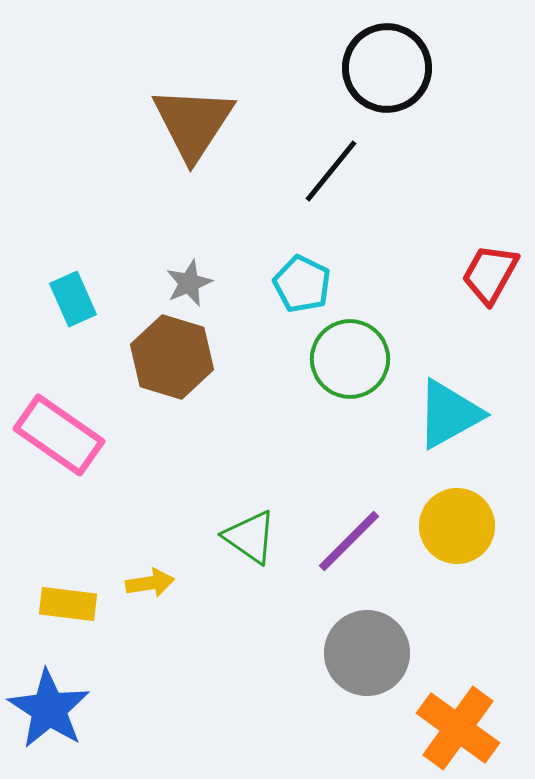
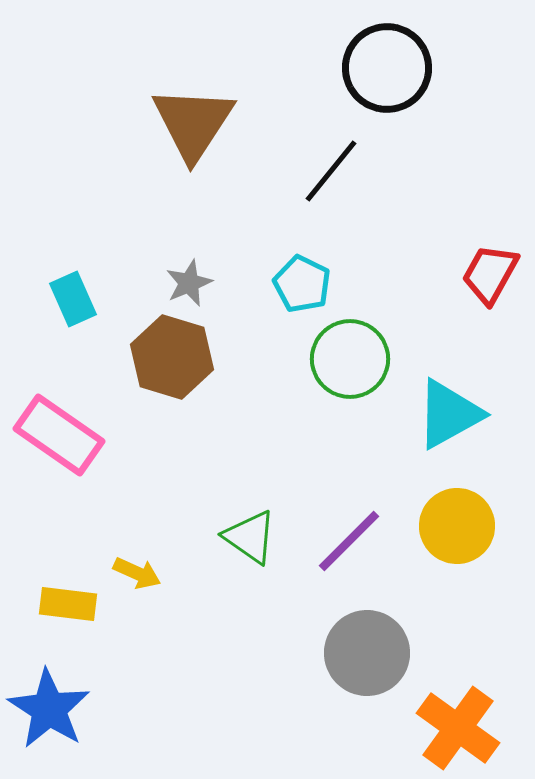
yellow arrow: moved 13 px left, 10 px up; rotated 33 degrees clockwise
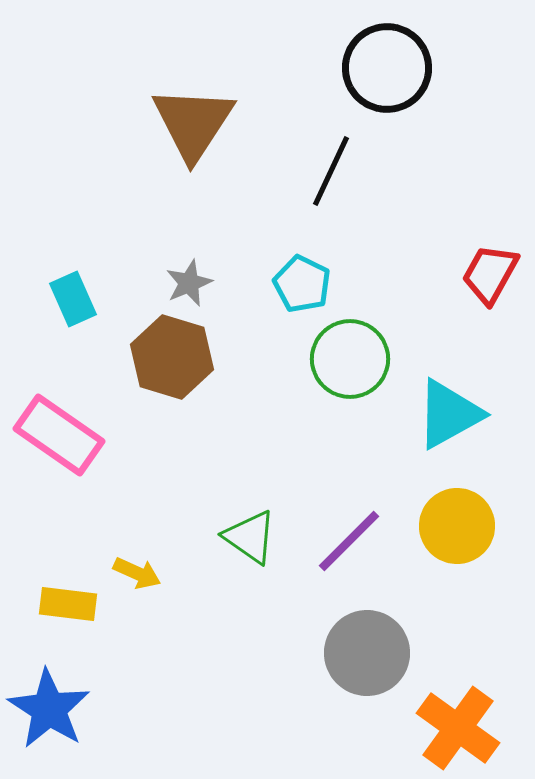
black line: rotated 14 degrees counterclockwise
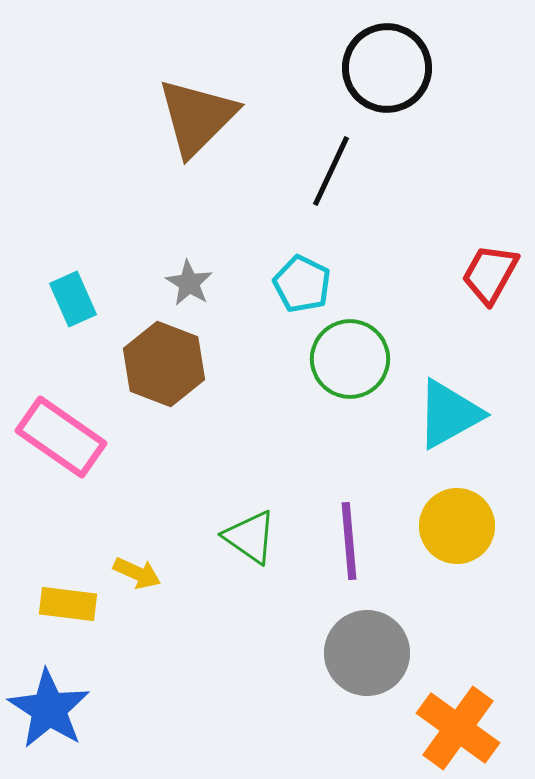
brown triangle: moved 4 px right, 6 px up; rotated 12 degrees clockwise
gray star: rotated 18 degrees counterclockwise
brown hexagon: moved 8 px left, 7 px down; rotated 4 degrees clockwise
pink rectangle: moved 2 px right, 2 px down
purple line: rotated 50 degrees counterclockwise
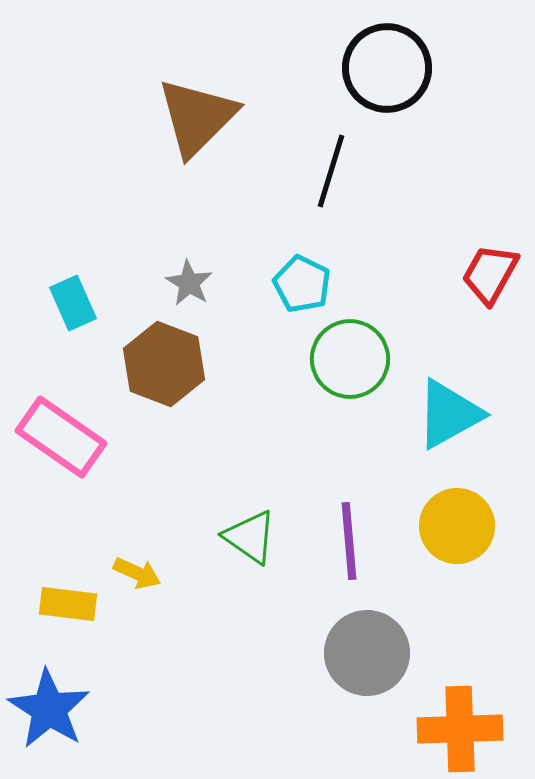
black line: rotated 8 degrees counterclockwise
cyan rectangle: moved 4 px down
orange cross: moved 2 px right, 1 px down; rotated 38 degrees counterclockwise
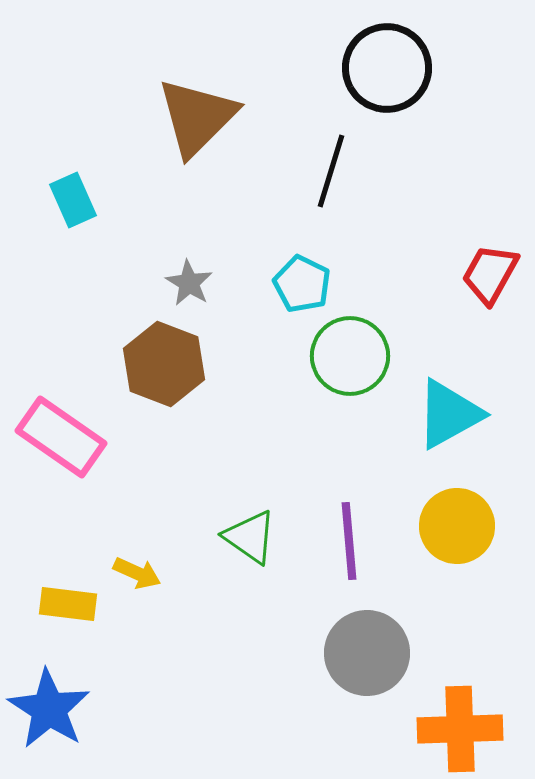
cyan rectangle: moved 103 px up
green circle: moved 3 px up
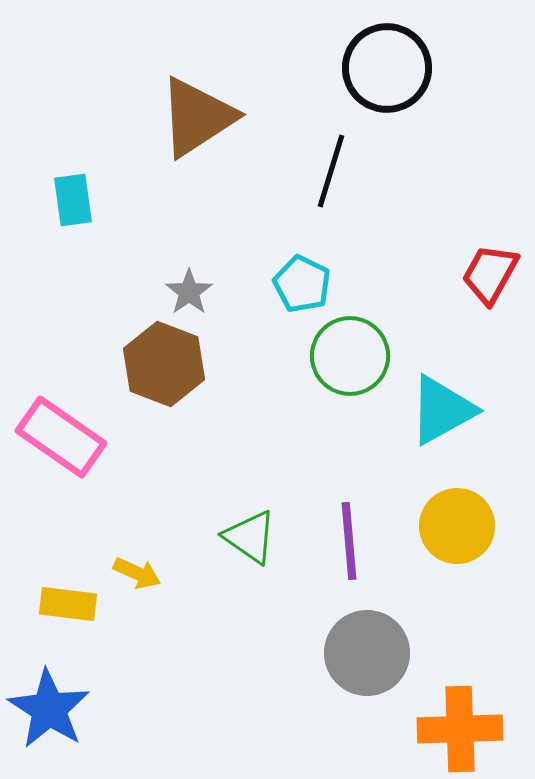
brown triangle: rotated 12 degrees clockwise
cyan rectangle: rotated 16 degrees clockwise
gray star: moved 9 px down; rotated 6 degrees clockwise
cyan triangle: moved 7 px left, 4 px up
